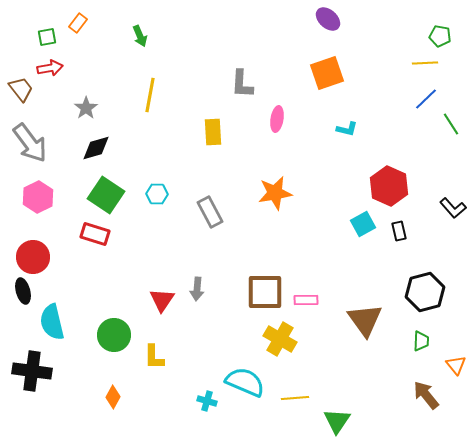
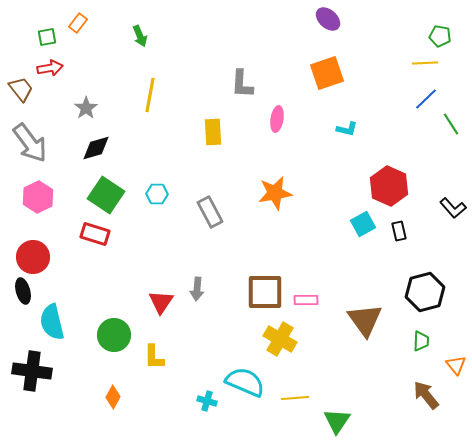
red triangle at (162, 300): moved 1 px left, 2 px down
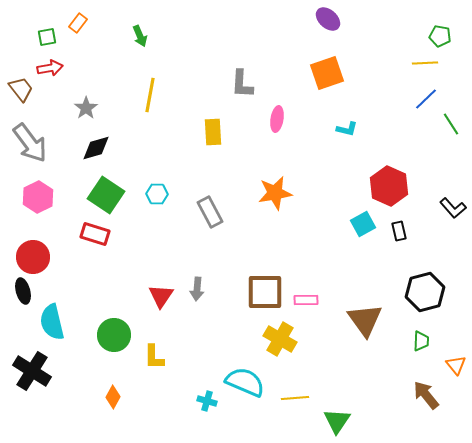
red triangle at (161, 302): moved 6 px up
black cross at (32, 371): rotated 24 degrees clockwise
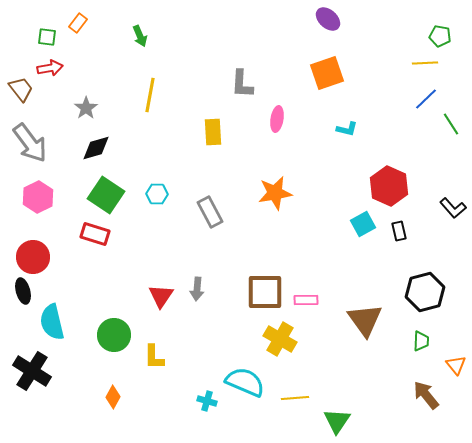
green square at (47, 37): rotated 18 degrees clockwise
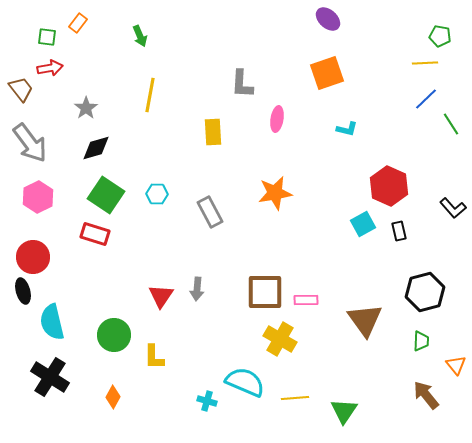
black cross at (32, 371): moved 18 px right, 6 px down
green triangle at (337, 421): moved 7 px right, 10 px up
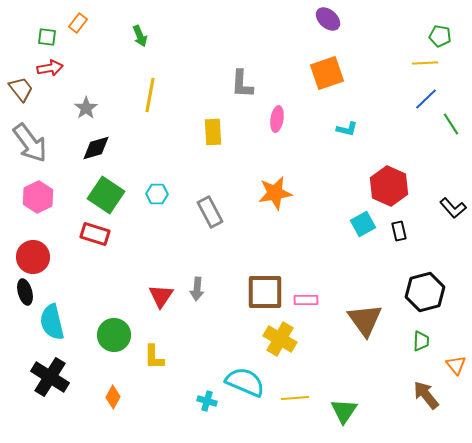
black ellipse at (23, 291): moved 2 px right, 1 px down
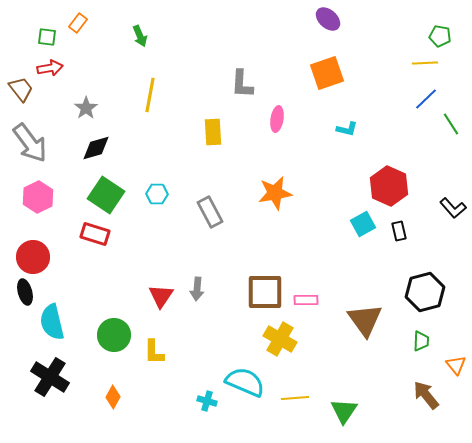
yellow L-shape at (154, 357): moved 5 px up
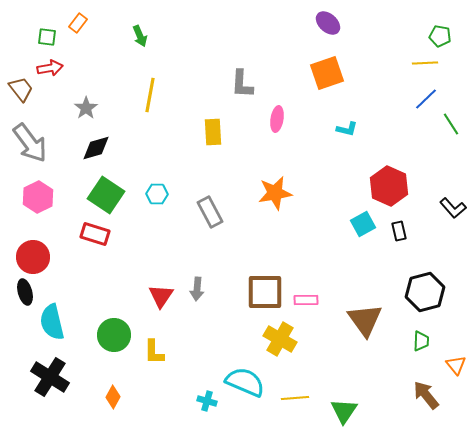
purple ellipse at (328, 19): moved 4 px down
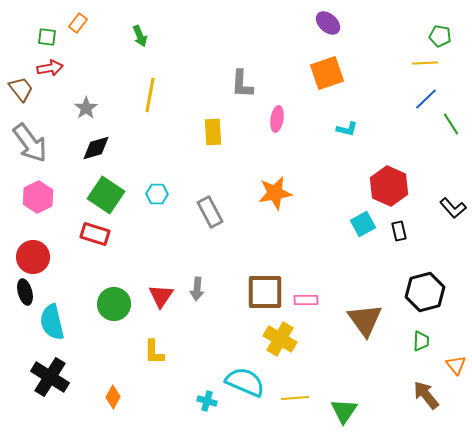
green circle at (114, 335): moved 31 px up
